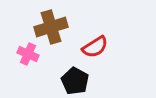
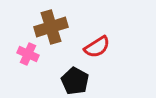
red semicircle: moved 2 px right
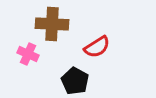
brown cross: moved 1 px right, 3 px up; rotated 20 degrees clockwise
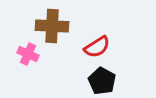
brown cross: moved 2 px down
black pentagon: moved 27 px right
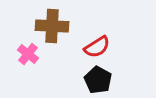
pink cross: rotated 15 degrees clockwise
black pentagon: moved 4 px left, 1 px up
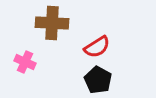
brown cross: moved 3 px up
pink cross: moved 3 px left, 8 px down; rotated 15 degrees counterclockwise
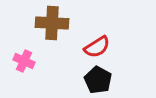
pink cross: moved 1 px left, 1 px up
